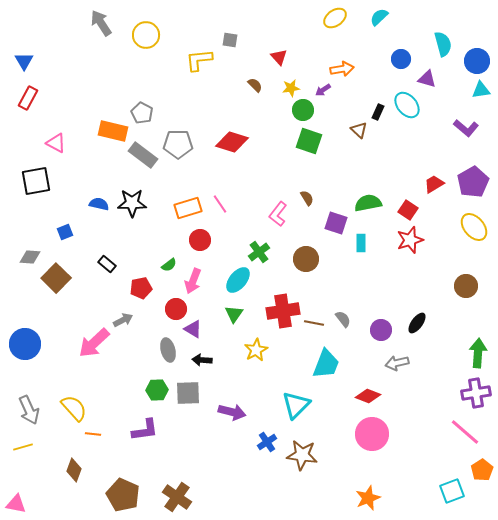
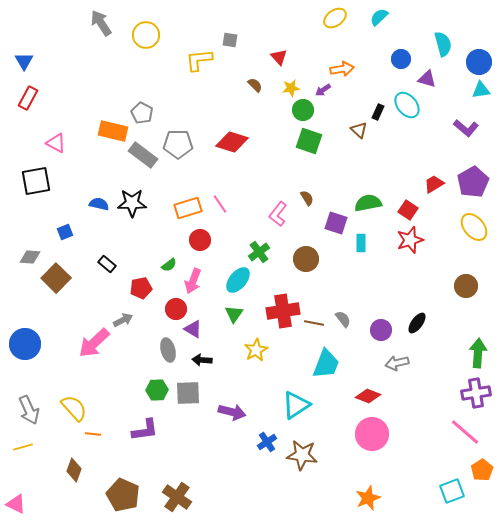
blue circle at (477, 61): moved 2 px right, 1 px down
cyan triangle at (296, 405): rotated 12 degrees clockwise
pink triangle at (16, 504): rotated 15 degrees clockwise
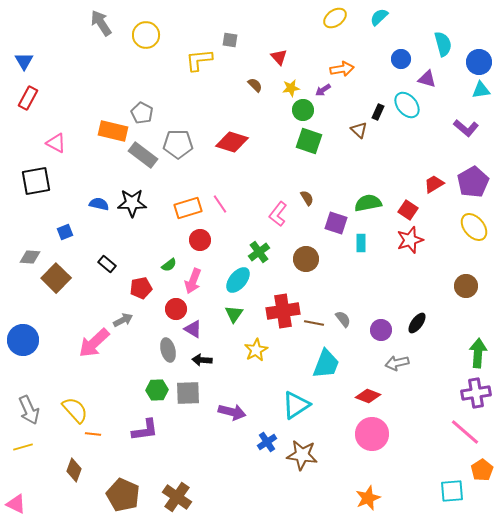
blue circle at (25, 344): moved 2 px left, 4 px up
yellow semicircle at (74, 408): moved 1 px right, 2 px down
cyan square at (452, 491): rotated 15 degrees clockwise
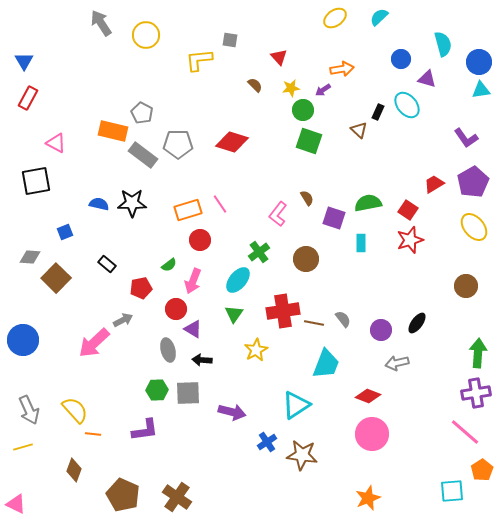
purple L-shape at (466, 128): moved 10 px down; rotated 15 degrees clockwise
orange rectangle at (188, 208): moved 2 px down
purple square at (336, 223): moved 2 px left, 5 px up
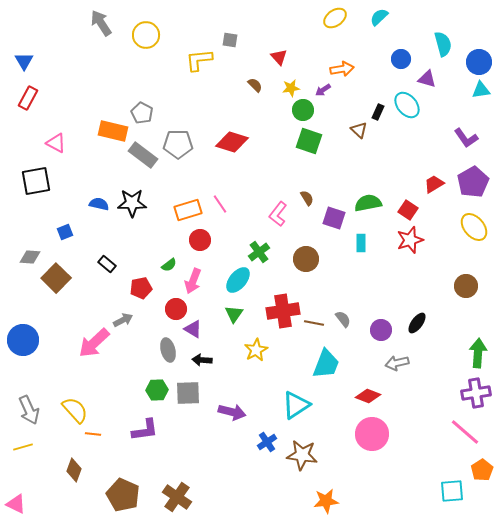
orange star at (368, 498): moved 42 px left, 3 px down; rotated 15 degrees clockwise
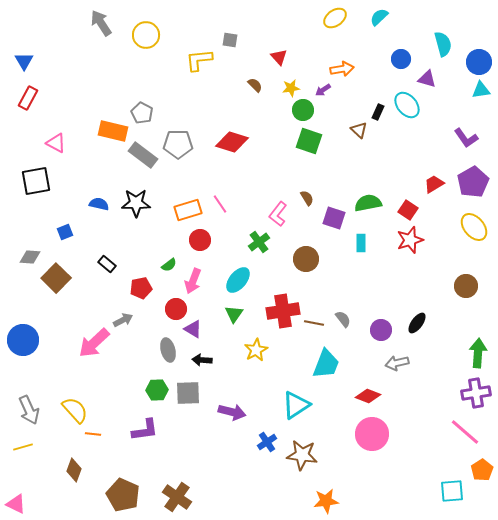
black star at (132, 203): moved 4 px right
green cross at (259, 252): moved 10 px up
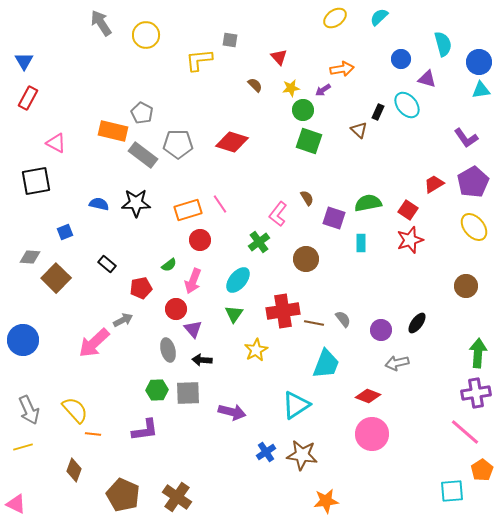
purple triangle at (193, 329): rotated 18 degrees clockwise
blue cross at (267, 442): moved 1 px left, 10 px down
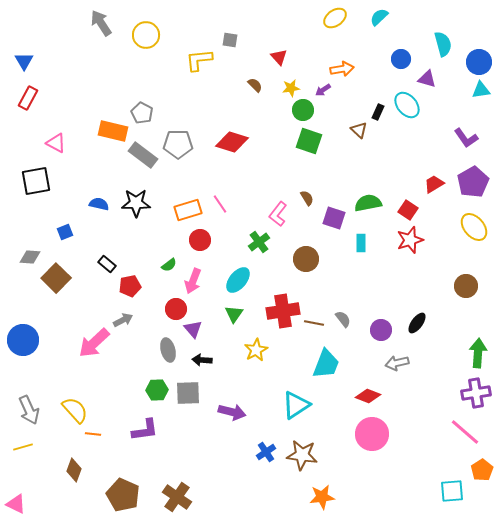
red pentagon at (141, 288): moved 11 px left, 2 px up
orange star at (326, 501): moved 4 px left, 4 px up
